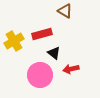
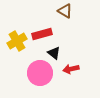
yellow cross: moved 3 px right
pink circle: moved 2 px up
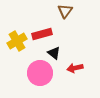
brown triangle: rotated 35 degrees clockwise
red arrow: moved 4 px right, 1 px up
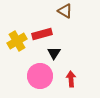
brown triangle: rotated 35 degrees counterclockwise
black triangle: rotated 24 degrees clockwise
red arrow: moved 4 px left, 11 px down; rotated 98 degrees clockwise
pink circle: moved 3 px down
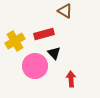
red rectangle: moved 2 px right
yellow cross: moved 2 px left
black triangle: rotated 16 degrees counterclockwise
pink circle: moved 5 px left, 10 px up
